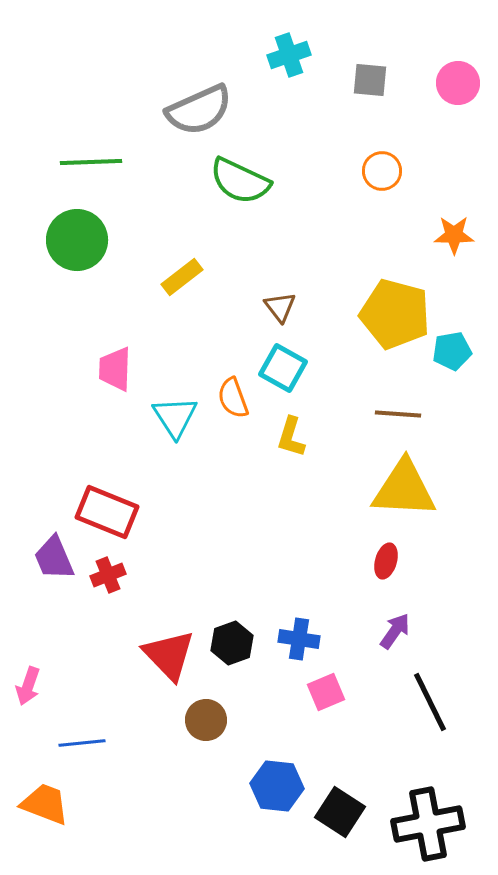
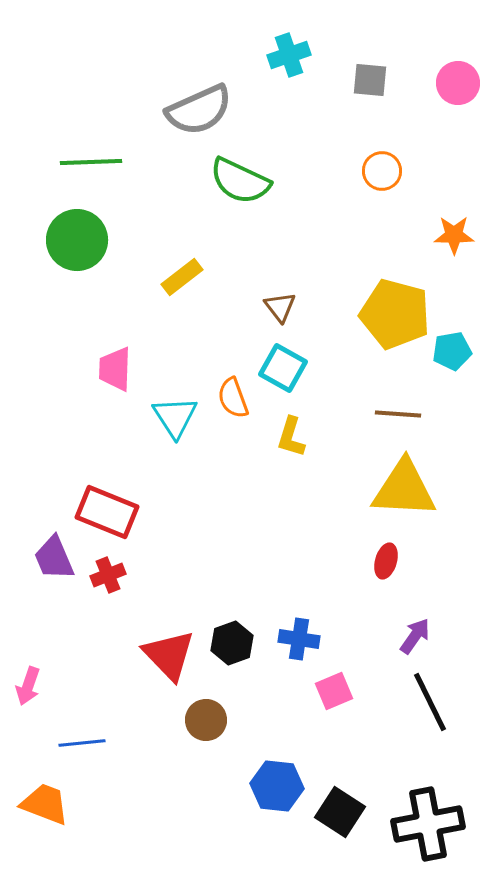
purple arrow: moved 20 px right, 5 px down
pink square: moved 8 px right, 1 px up
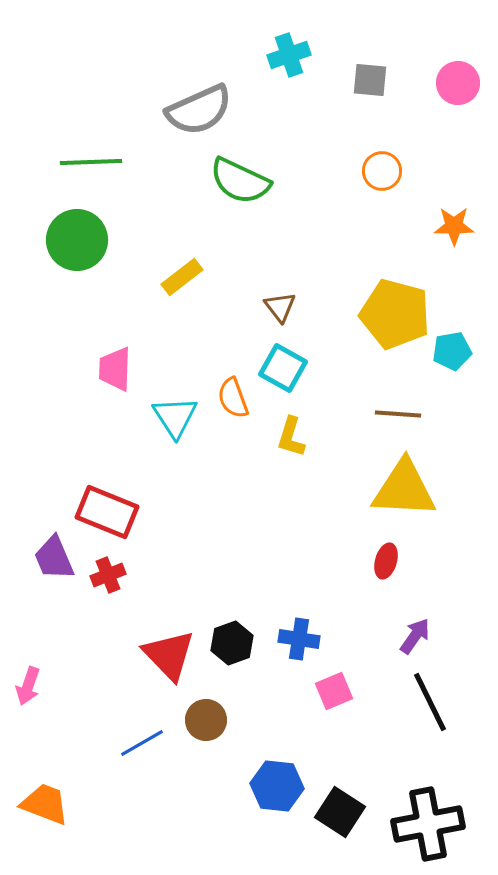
orange star: moved 9 px up
blue line: moved 60 px right; rotated 24 degrees counterclockwise
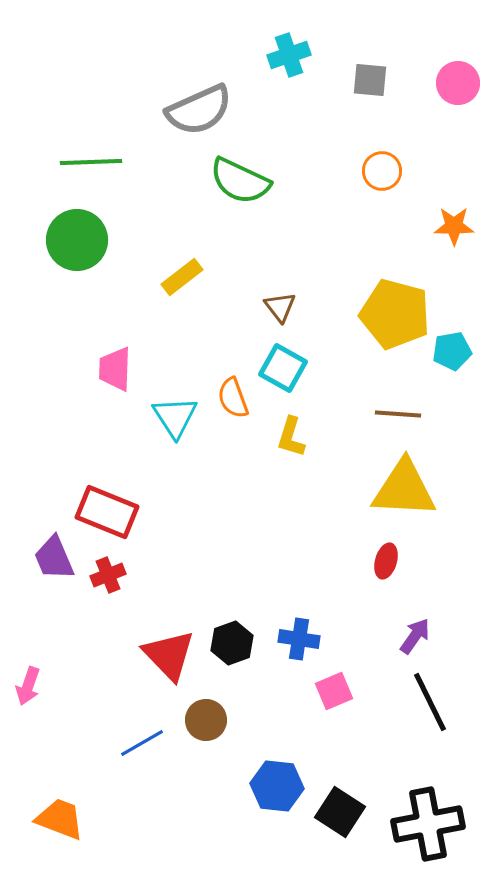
orange trapezoid: moved 15 px right, 15 px down
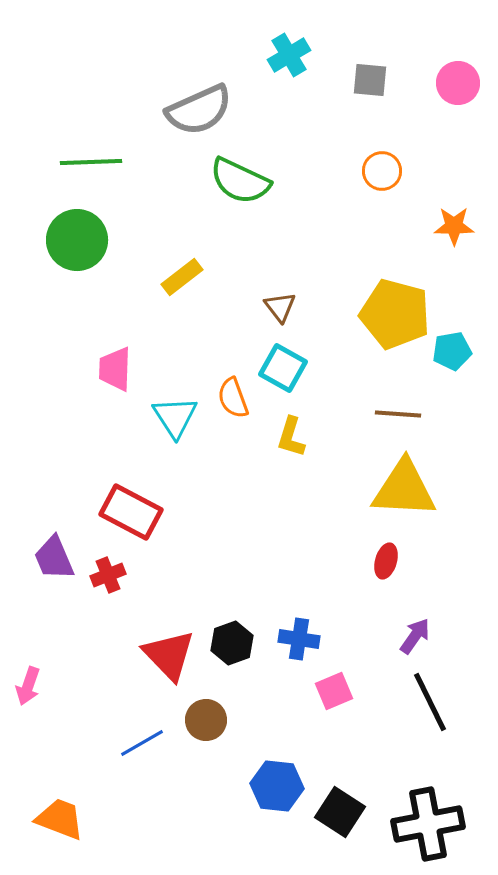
cyan cross: rotated 12 degrees counterclockwise
red rectangle: moved 24 px right; rotated 6 degrees clockwise
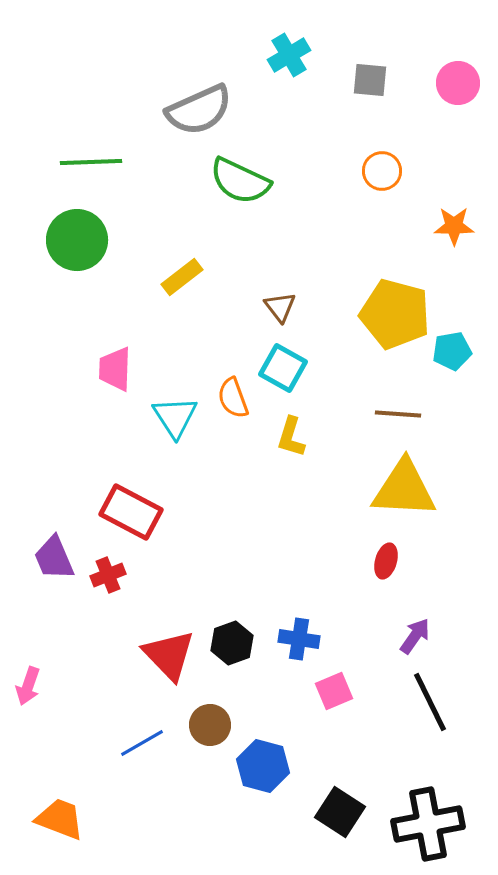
brown circle: moved 4 px right, 5 px down
blue hexagon: moved 14 px left, 20 px up; rotated 9 degrees clockwise
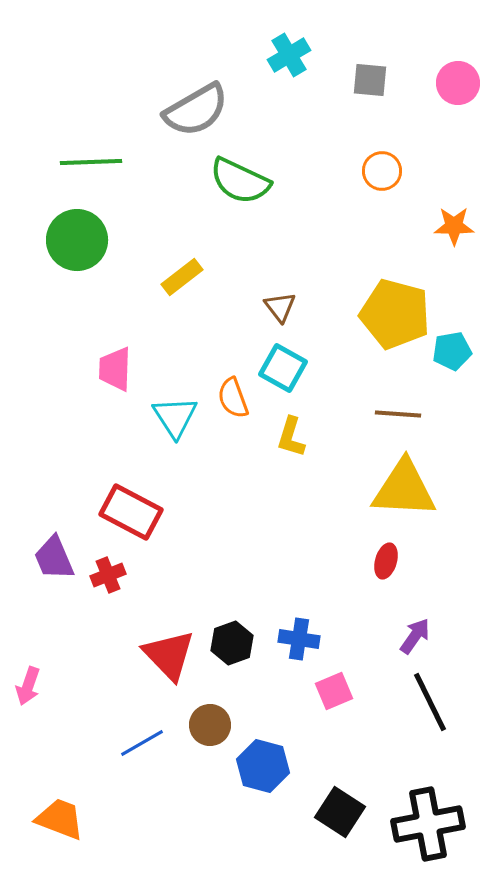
gray semicircle: moved 3 px left; rotated 6 degrees counterclockwise
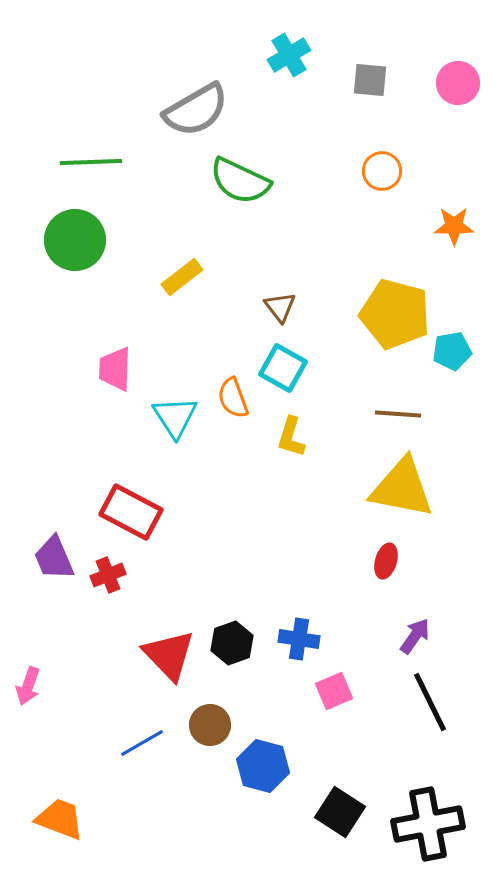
green circle: moved 2 px left
yellow triangle: moved 2 px left, 1 px up; rotated 8 degrees clockwise
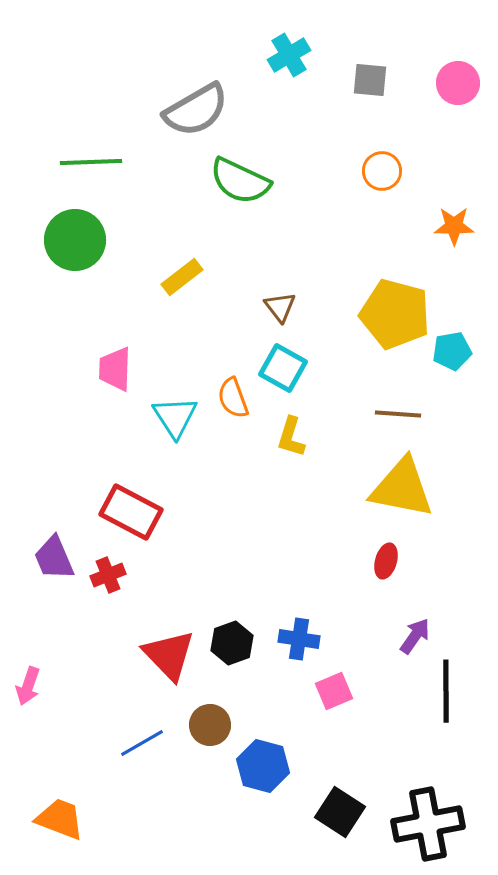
black line: moved 16 px right, 11 px up; rotated 26 degrees clockwise
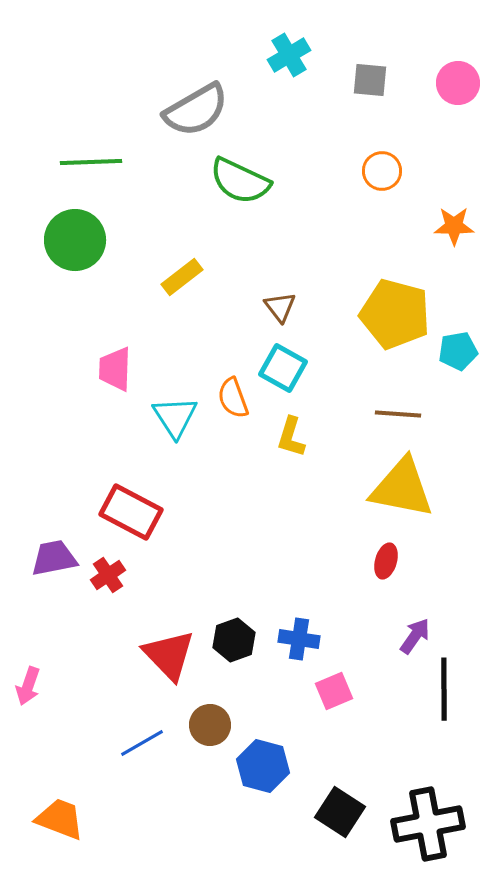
cyan pentagon: moved 6 px right
purple trapezoid: rotated 102 degrees clockwise
red cross: rotated 12 degrees counterclockwise
black hexagon: moved 2 px right, 3 px up
black line: moved 2 px left, 2 px up
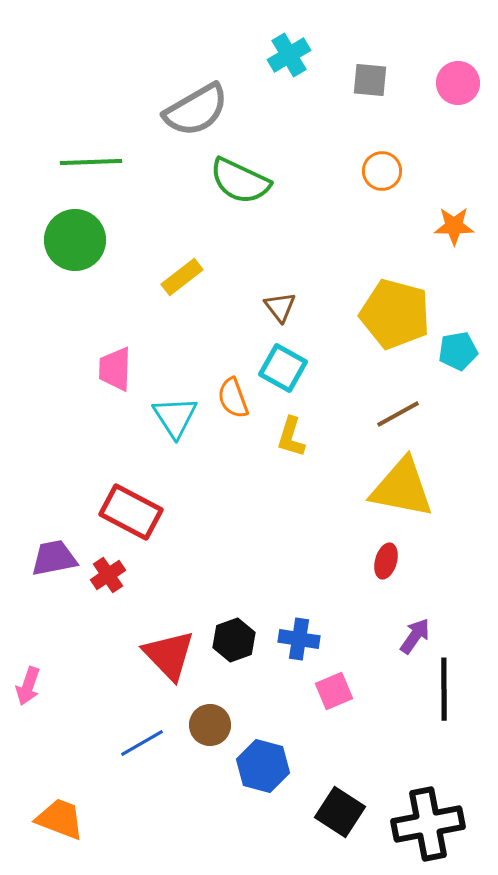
brown line: rotated 33 degrees counterclockwise
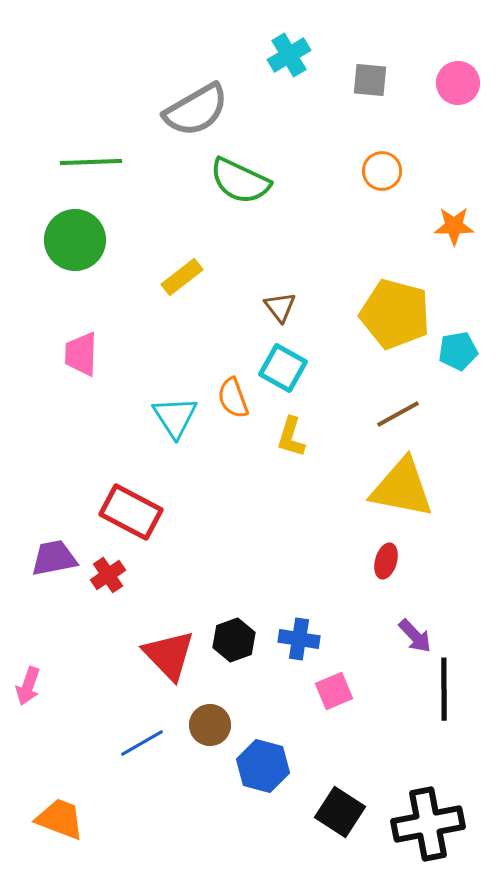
pink trapezoid: moved 34 px left, 15 px up
purple arrow: rotated 102 degrees clockwise
